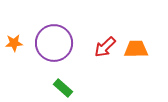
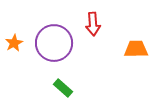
orange star: rotated 24 degrees counterclockwise
red arrow: moved 12 px left, 23 px up; rotated 50 degrees counterclockwise
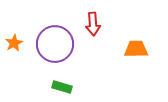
purple circle: moved 1 px right, 1 px down
green rectangle: moved 1 px left, 1 px up; rotated 24 degrees counterclockwise
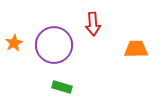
purple circle: moved 1 px left, 1 px down
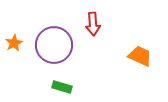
orange trapezoid: moved 4 px right, 7 px down; rotated 25 degrees clockwise
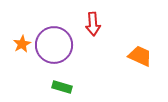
orange star: moved 8 px right, 1 px down
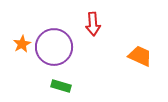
purple circle: moved 2 px down
green rectangle: moved 1 px left, 1 px up
